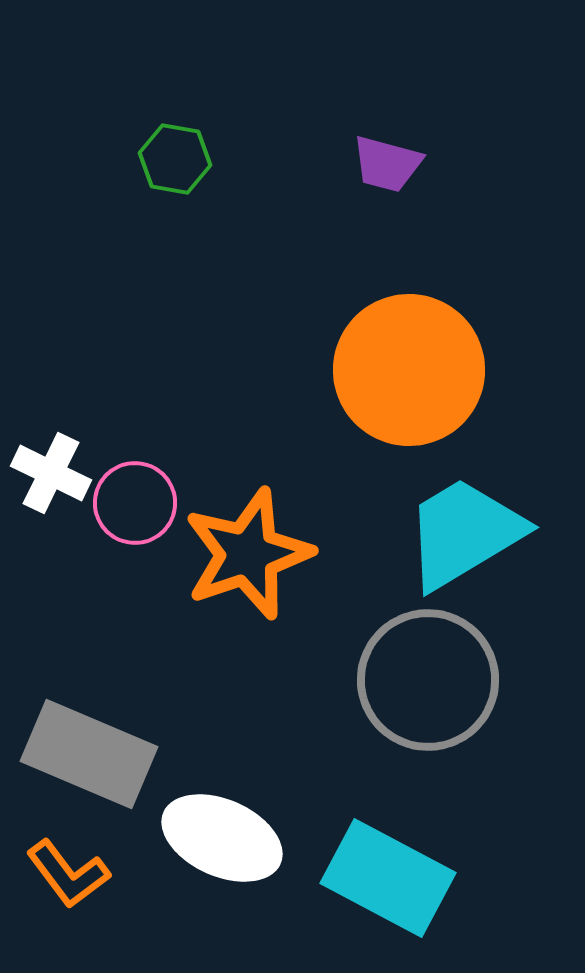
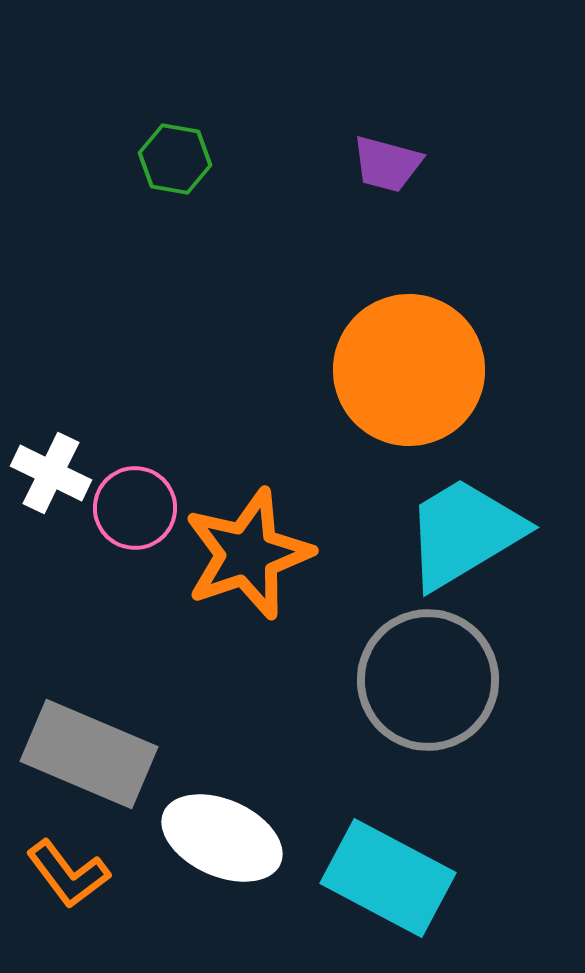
pink circle: moved 5 px down
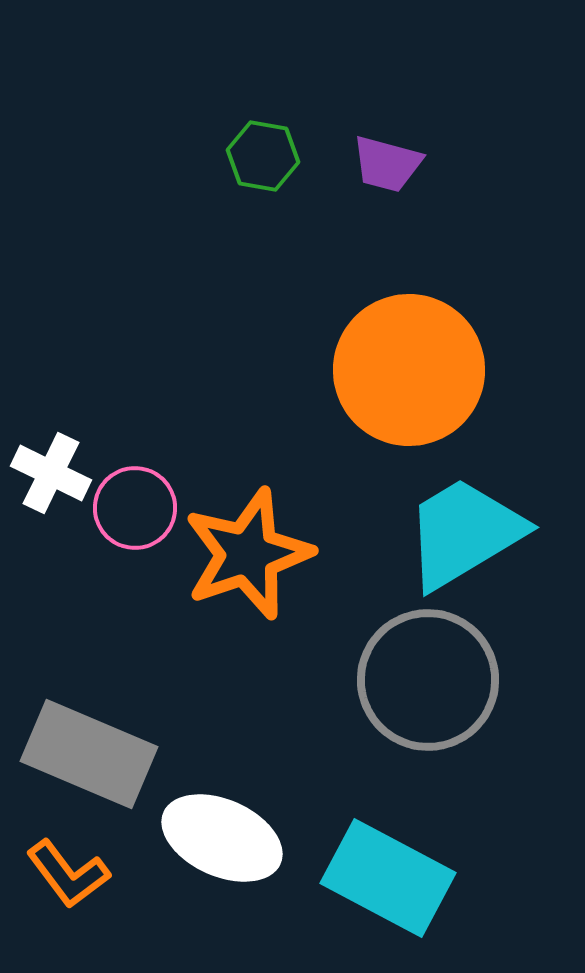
green hexagon: moved 88 px right, 3 px up
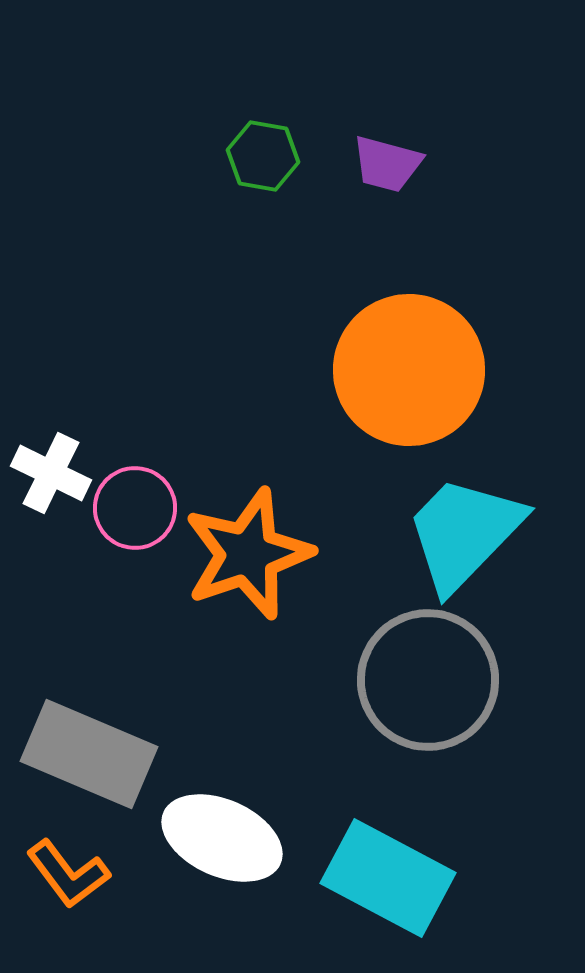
cyan trapezoid: rotated 15 degrees counterclockwise
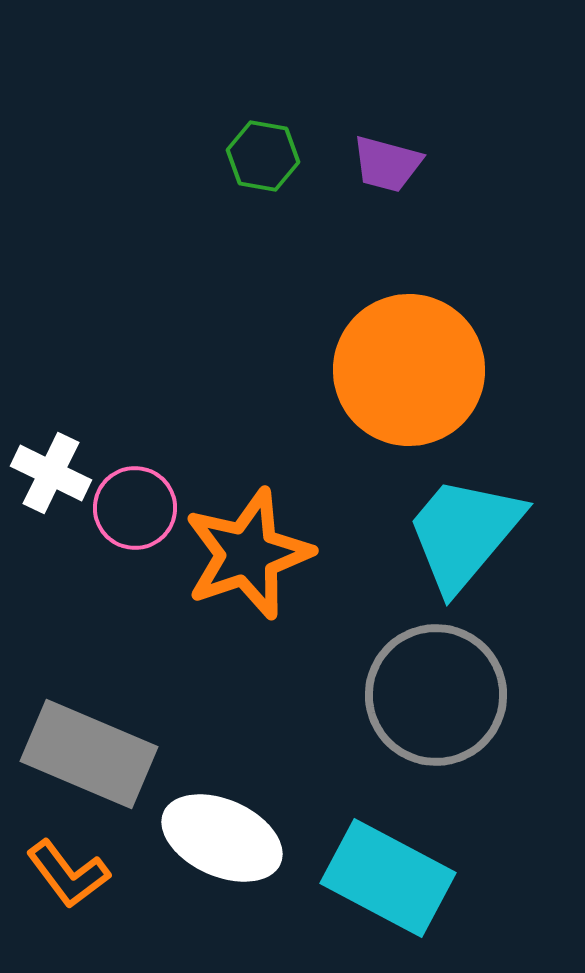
cyan trapezoid: rotated 4 degrees counterclockwise
gray circle: moved 8 px right, 15 px down
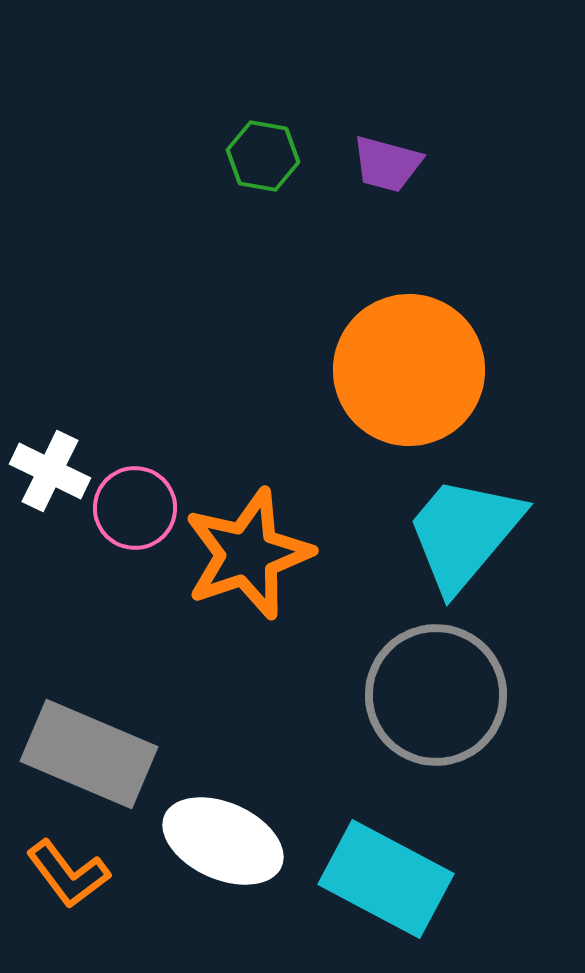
white cross: moved 1 px left, 2 px up
white ellipse: moved 1 px right, 3 px down
cyan rectangle: moved 2 px left, 1 px down
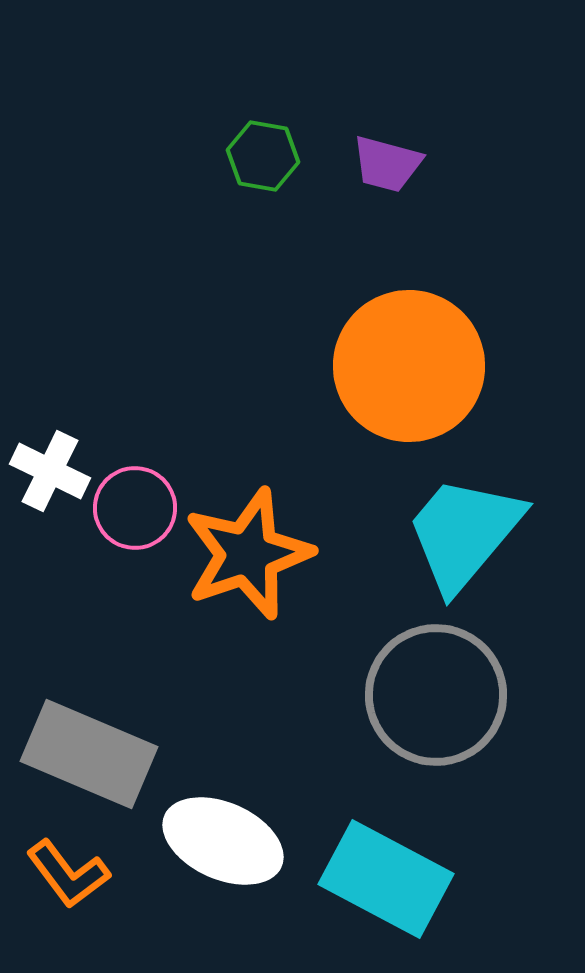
orange circle: moved 4 px up
